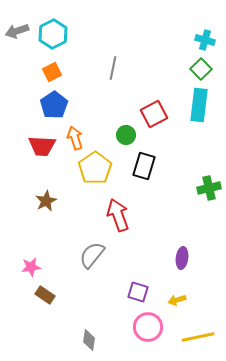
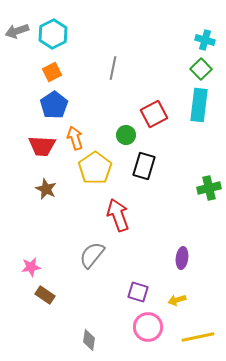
brown star: moved 12 px up; rotated 20 degrees counterclockwise
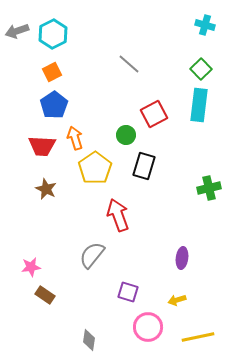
cyan cross: moved 15 px up
gray line: moved 16 px right, 4 px up; rotated 60 degrees counterclockwise
purple square: moved 10 px left
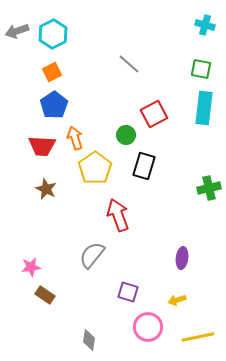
green square: rotated 35 degrees counterclockwise
cyan rectangle: moved 5 px right, 3 px down
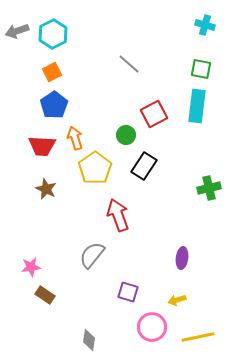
cyan rectangle: moved 7 px left, 2 px up
black rectangle: rotated 16 degrees clockwise
pink circle: moved 4 px right
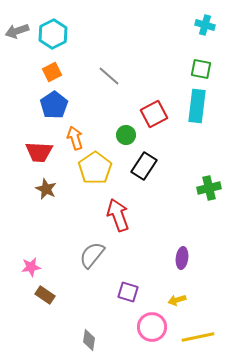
gray line: moved 20 px left, 12 px down
red trapezoid: moved 3 px left, 6 px down
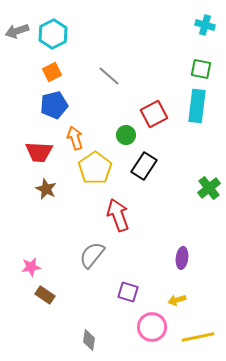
blue pentagon: rotated 20 degrees clockwise
green cross: rotated 25 degrees counterclockwise
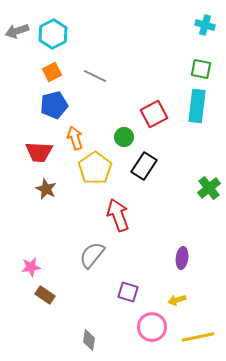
gray line: moved 14 px left; rotated 15 degrees counterclockwise
green circle: moved 2 px left, 2 px down
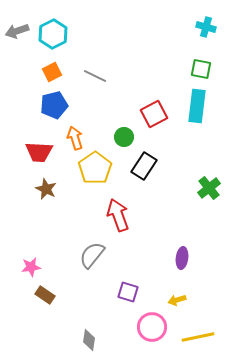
cyan cross: moved 1 px right, 2 px down
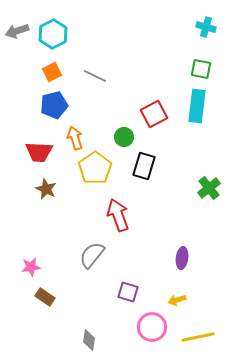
black rectangle: rotated 16 degrees counterclockwise
brown rectangle: moved 2 px down
